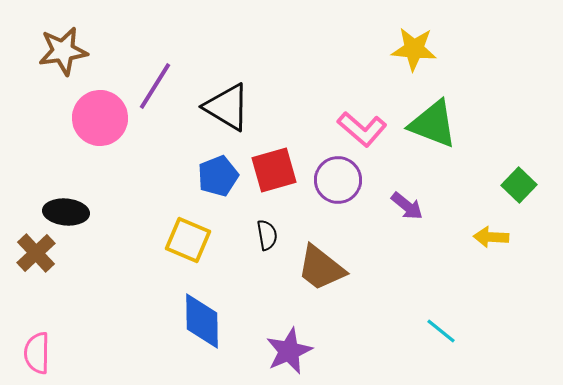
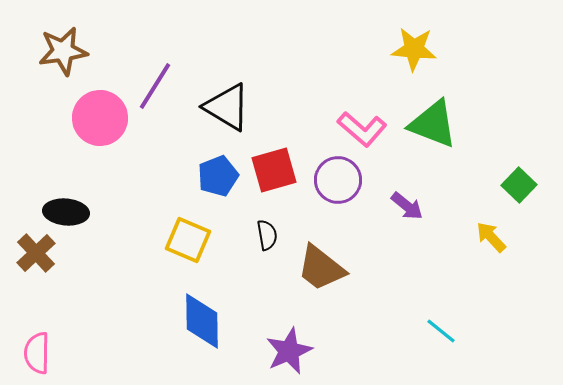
yellow arrow: rotated 44 degrees clockwise
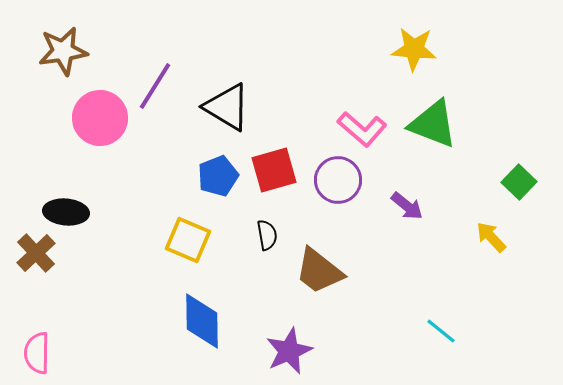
green square: moved 3 px up
brown trapezoid: moved 2 px left, 3 px down
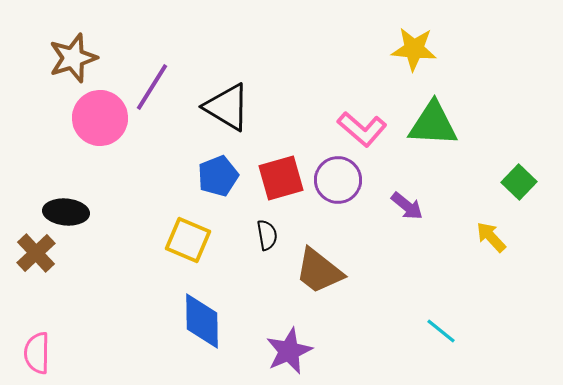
brown star: moved 10 px right, 7 px down; rotated 9 degrees counterclockwise
purple line: moved 3 px left, 1 px down
green triangle: rotated 18 degrees counterclockwise
red square: moved 7 px right, 8 px down
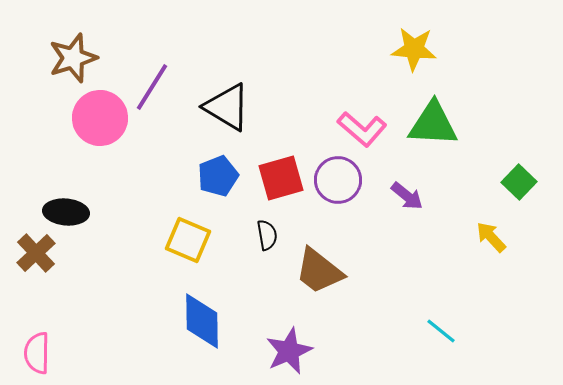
purple arrow: moved 10 px up
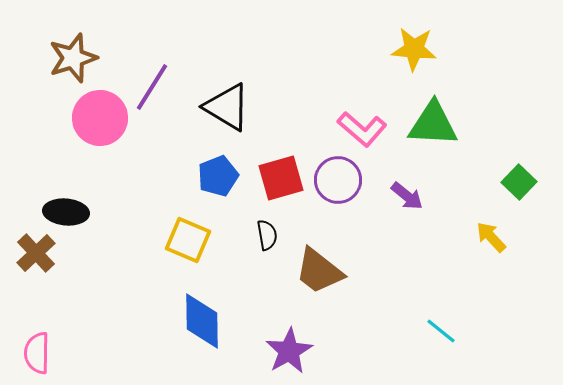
purple star: rotated 6 degrees counterclockwise
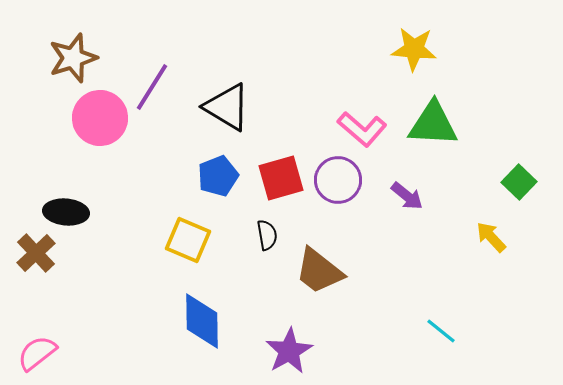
pink semicircle: rotated 51 degrees clockwise
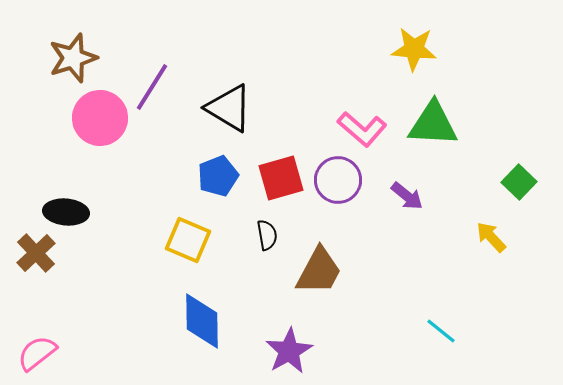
black triangle: moved 2 px right, 1 px down
brown trapezoid: rotated 100 degrees counterclockwise
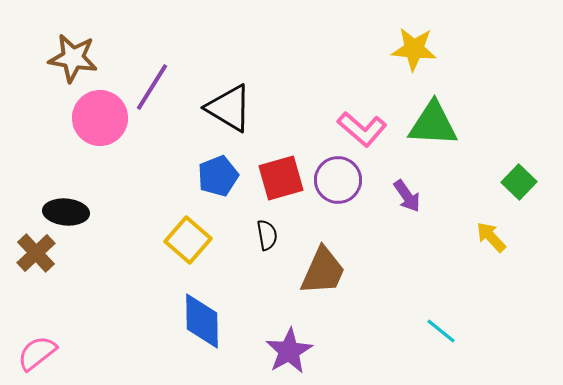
brown star: rotated 27 degrees clockwise
purple arrow: rotated 16 degrees clockwise
yellow square: rotated 18 degrees clockwise
brown trapezoid: moved 4 px right; rotated 4 degrees counterclockwise
